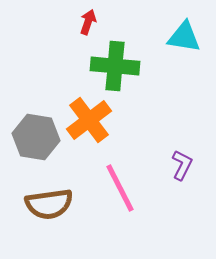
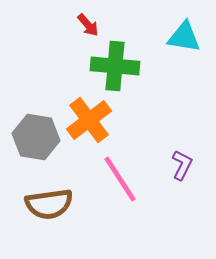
red arrow: moved 3 px down; rotated 120 degrees clockwise
pink line: moved 9 px up; rotated 6 degrees counterclockwise
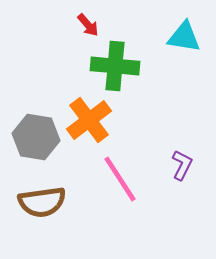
brown semicircle: moved 7 px left, 2 px up
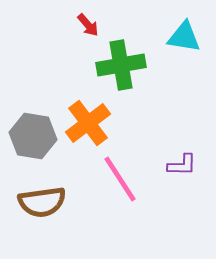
green cross: moved 6 px right, 1 px up; rotated 15 degrees counterclockwise
orange cross: moved 1 px left, 3 px down
gray hexagon: moved 3 px left, 1 px up
purple L-shape: rotated 64 degrees clockwise
